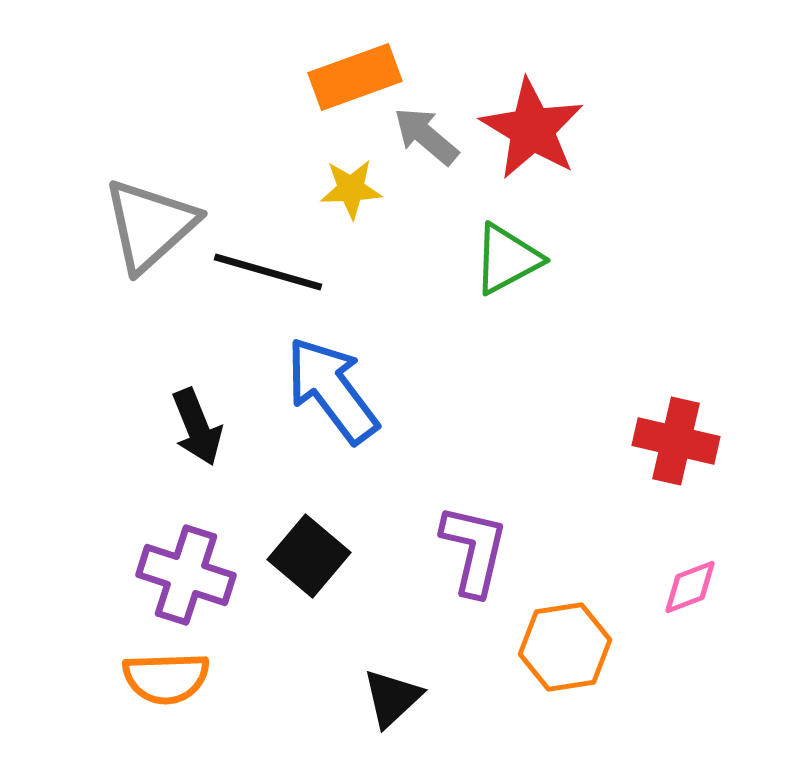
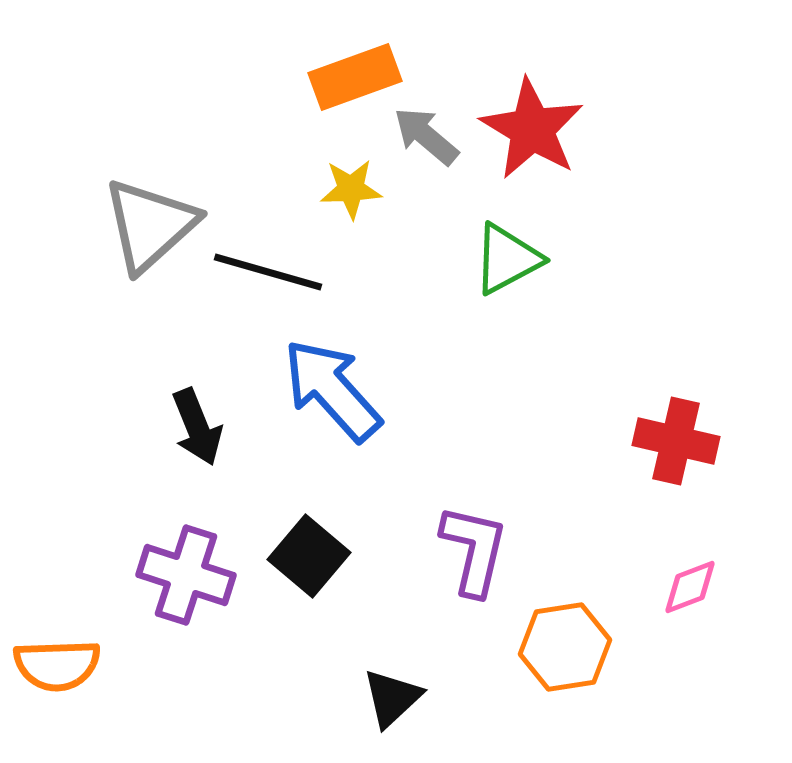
blue arrow: rotated 5 degrees counterclockwise
orange semicircle: moved 109 px left, 13 px up
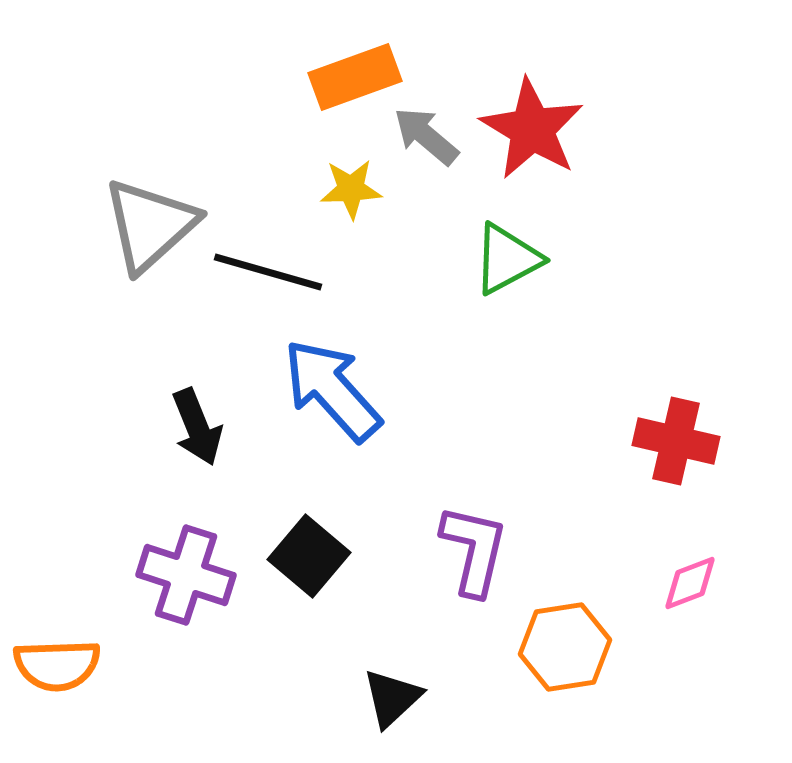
pink diamond: moved 4 px up
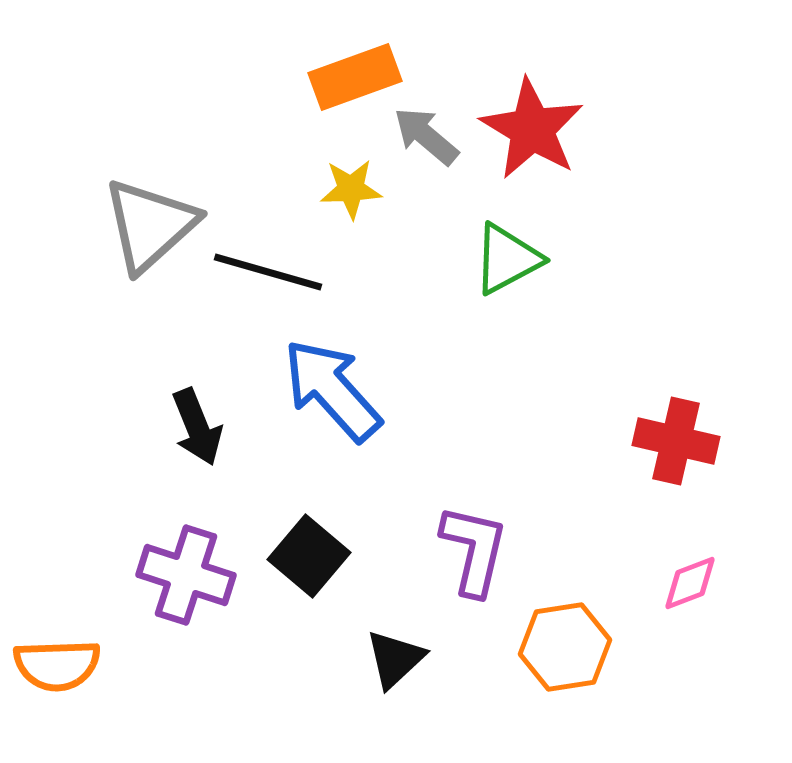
black triangle: moved 3 px right, 39 px up
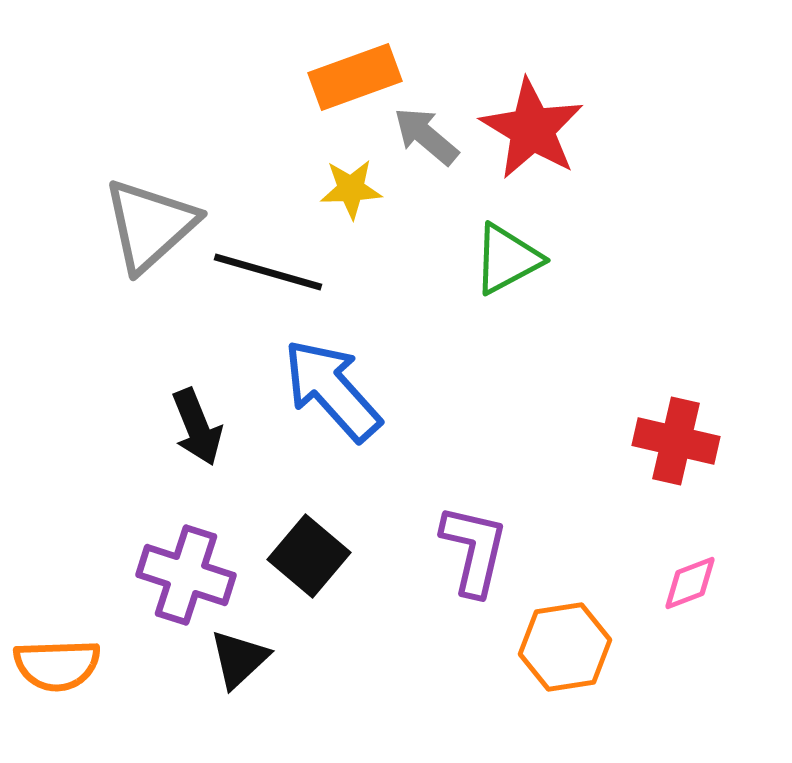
black triangle: moved 156 px left
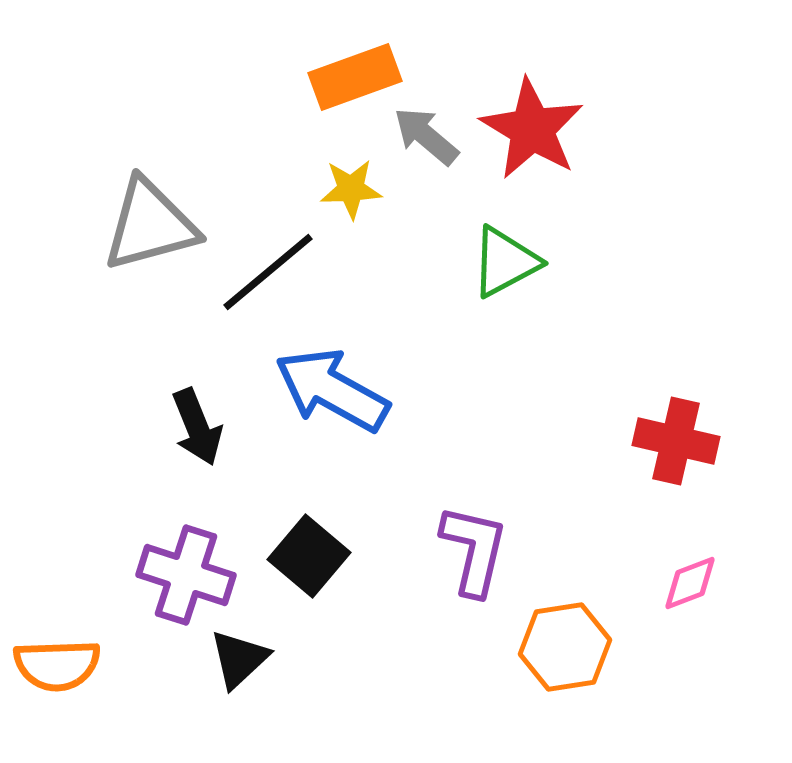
gray triangle: rotated 27 degrees clockwise
green triangle: moved 2 px left, 3 px down
black line: rotated 56 degrees counterclockwise
blue arrow: rotated 19 degrees counterclockwise
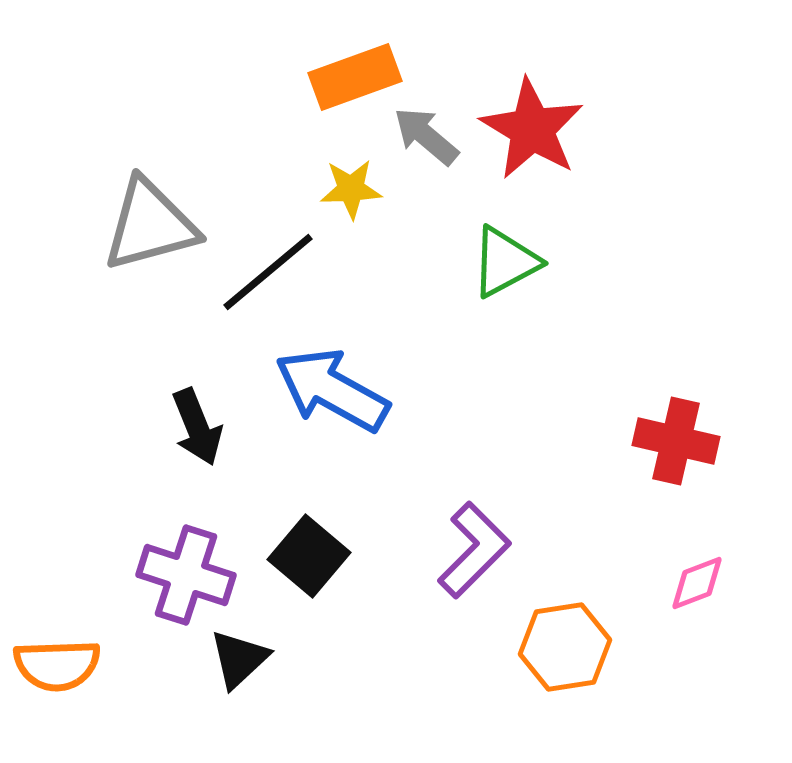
purple L-shape: rotated 32 degrees clockwise
pink diamond: moved 7 px right
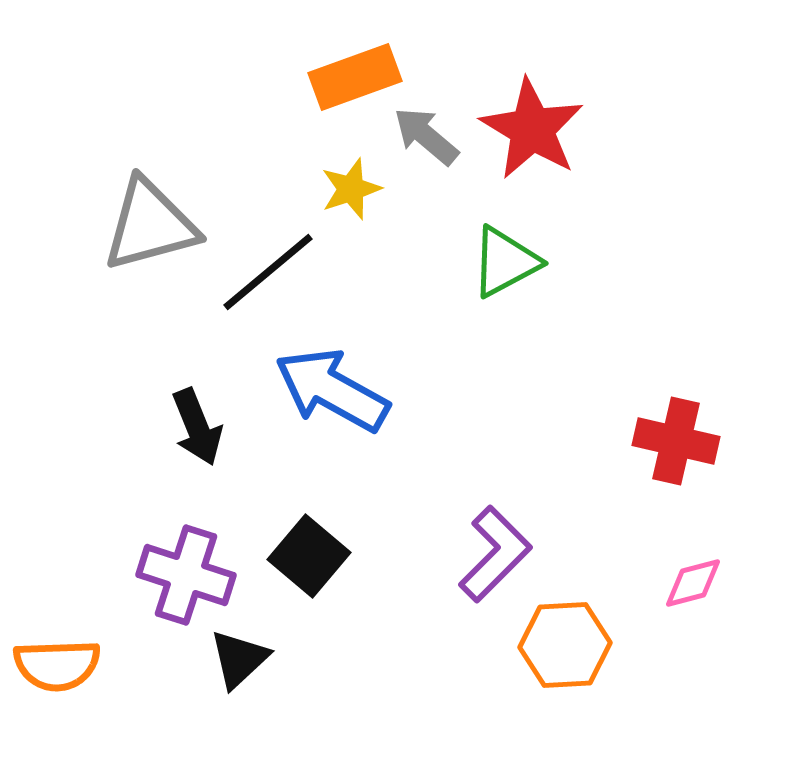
yellow star: rotated 16 degrees counterclockwise
purple L-shape: moved 21 px right, 4 px down
pink diamond: moved 4 px left; rotated 6 degrees clockwise
orange hexagon: moved 2 px up; rotated 6 degrees clockwise
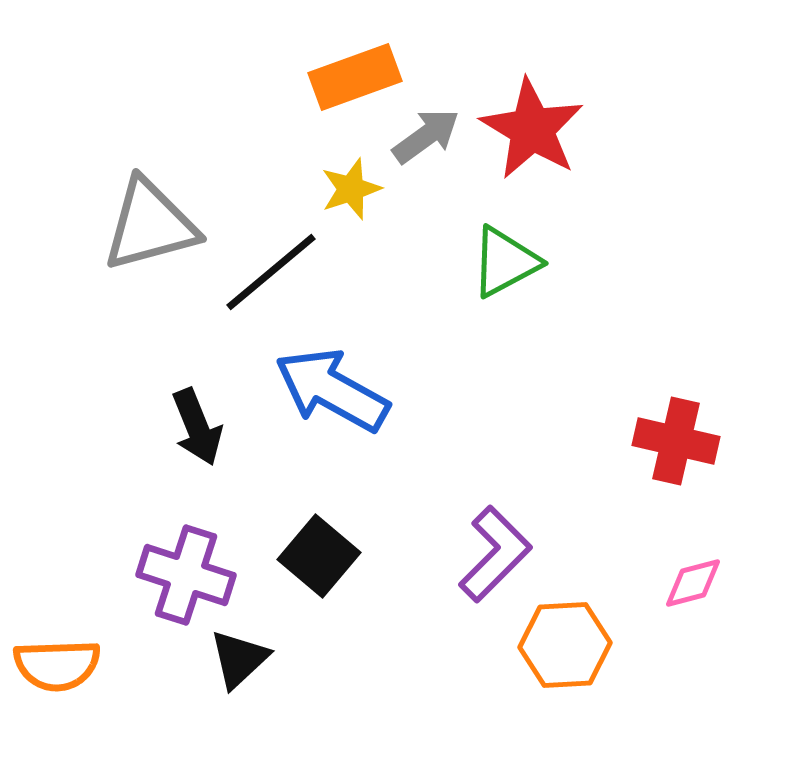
gray arrow: rotated 104 degrees clockwise
black line: moved 3 px right
black square: moved 10 px right
